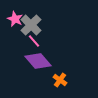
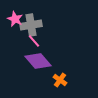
gray cross: rotated 35 degrees clockwise
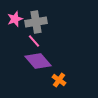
pink star: rotated 28 degrees clockwise
gray cross: moved 5 px right, 3 px up
orange cross: moved 1 px left
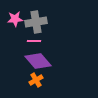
pink star: rotated 14 degrees clockwise
pink line: rotated 48 degrees counterclockwise
orange cross: moved 23 px left; rotated 24 degrees clockwise
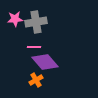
pink line: moved 6 px down
purple diamond: moved 7 px right, 1 px down
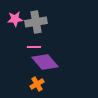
orange cross: moved 1 px right, 4 px down
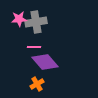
pink star: moved 4 px right
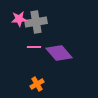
purple diamond: moved 14 px right, 9 px up
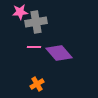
pink star: moved 1 px right, 7 px up
